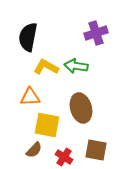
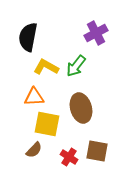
purple cross: rotated 10 degrees counterclockwise
green arrow: rotated 60 degrees counterclockwise
orange triangle: moved 4 px right
yellow square: moved 1 px up
brown square: moved 1 px right, 1 px down
red cross: moved 5 px right
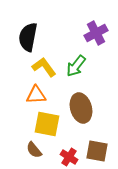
yellow L-shape: moved 2 px left; rotated 25 degrees clockwise
orange triangle: moved 2 px right, 2 px up
brown semicircle: rotated 96 degrees clockwise
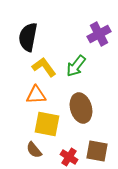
purple cross: moved 3 px right, 1 px down
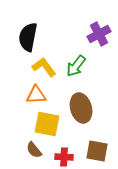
red cross: moved 5 px left; rotated 30 degrees counterclockwise
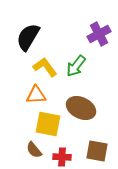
black semicircle: rotated 20 degrees clockwise
yellow L-shape: moved 1 px right
brown ellipse: rotated 48 degrees counterclockwise
yellow square: moved 1 px right
red cross: moved 2 px left
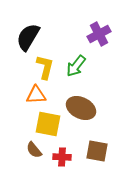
yellow L-shape: rotated 50 degrees clockwise
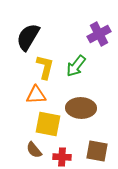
brown ellipse: rotated 24 degrees counterclockwise
